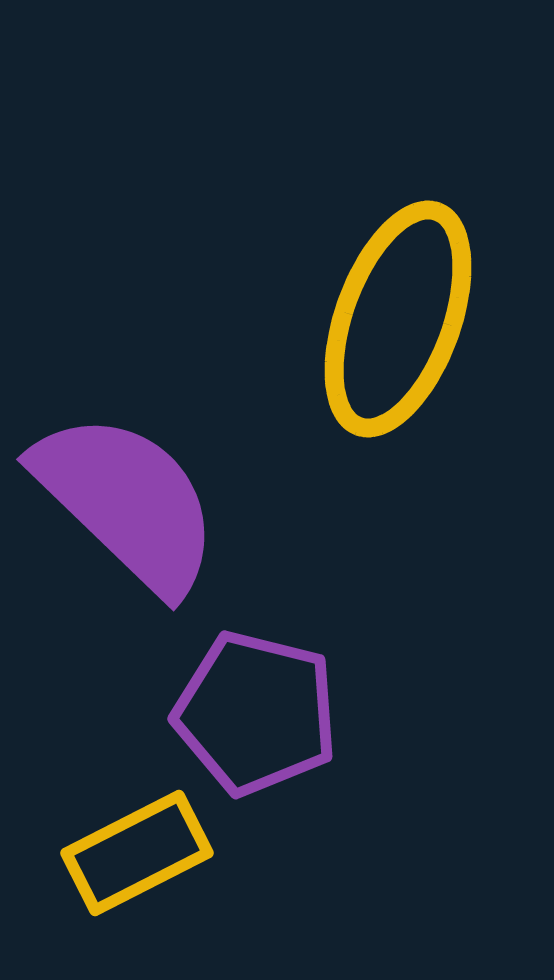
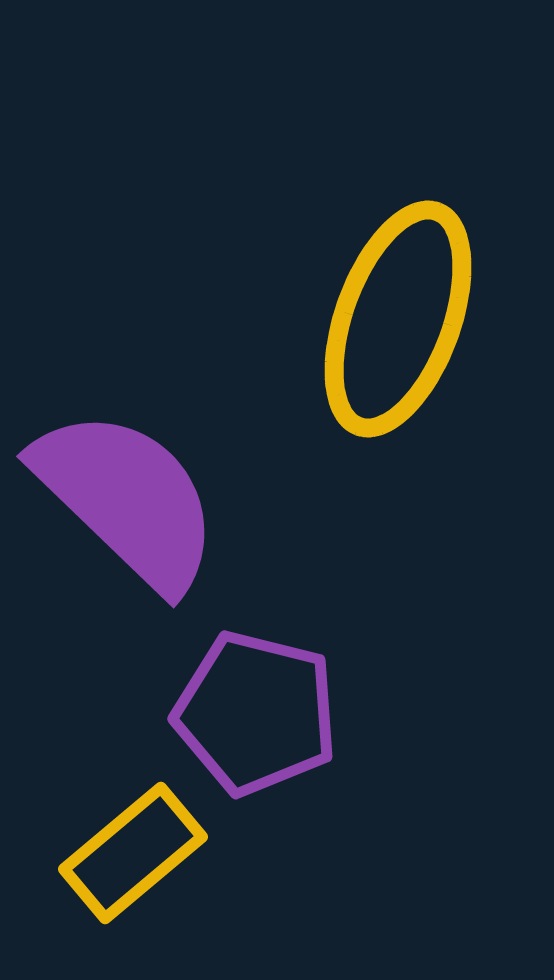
purple semicircle: moved 3 px up
yellow rectangle: moved 4 px left; rotated 13 degrees counterclockwise
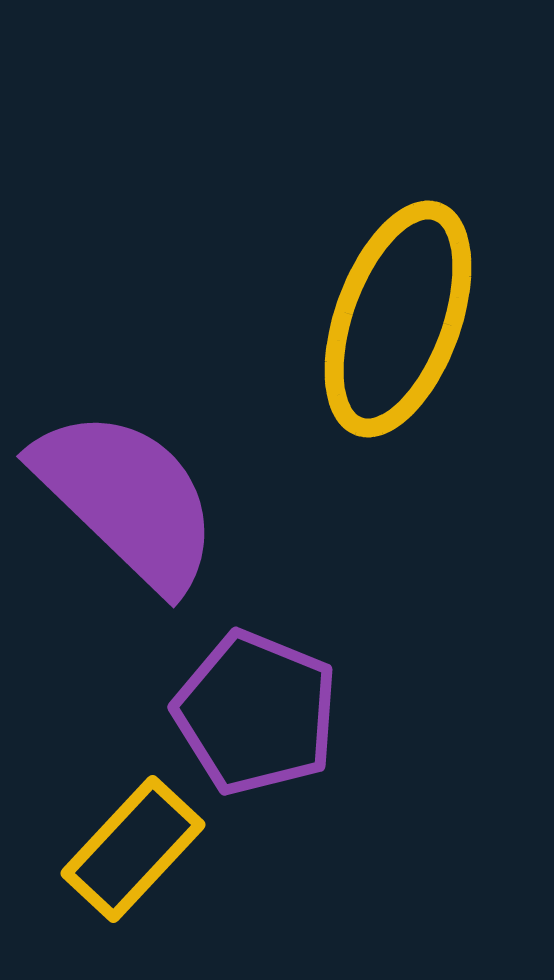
purple pentagon: rotated 8 degrees clockwise
yellow rectangle: moved 4 px up; rotated 7 degrees counterclockwise
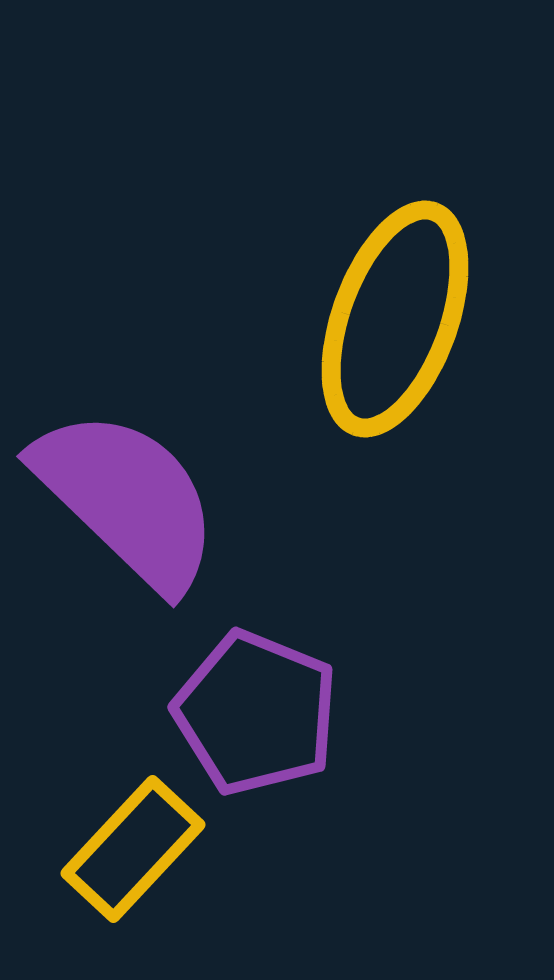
yellow ellipse: moved 3 px left
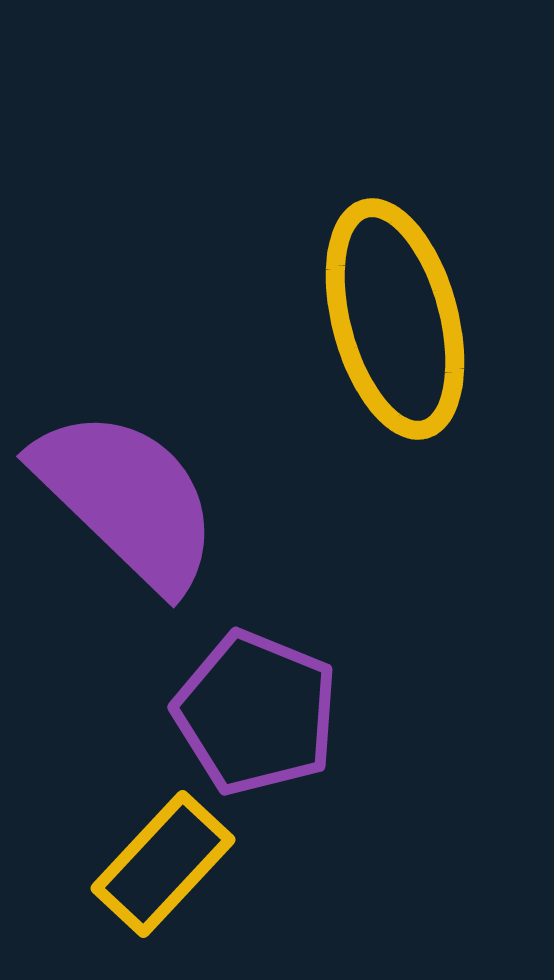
yellow ellipse: rotated 35 degrees counterclockwise
yellow rectangle: moved 30 px right, 15 px down
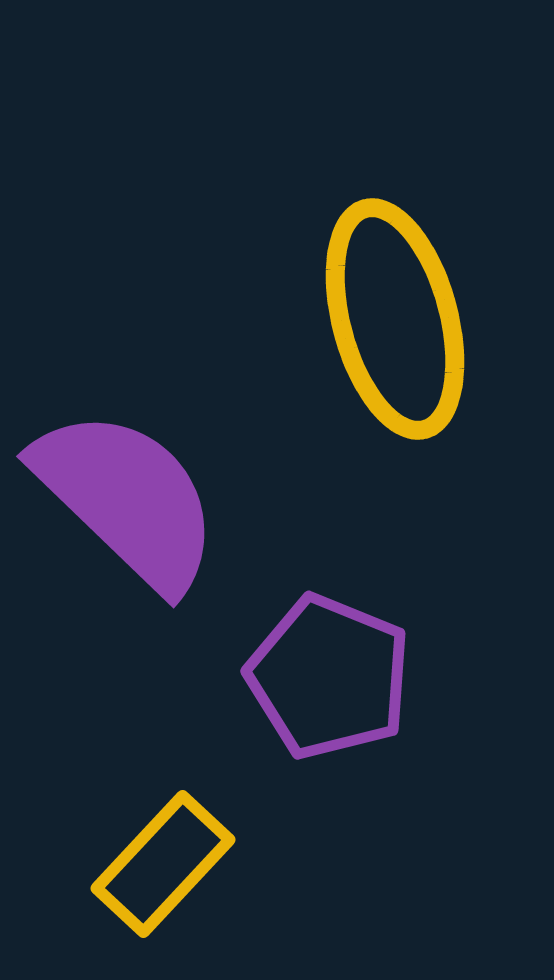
purple pentagon: moved 73 px right, 36 px up
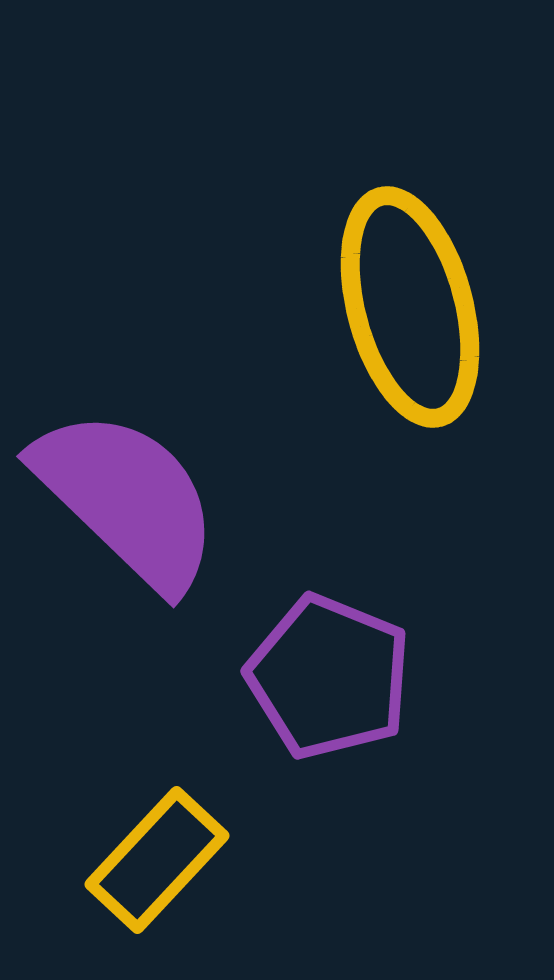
yellow ellipse: moved 15 px right, 12 px up
yellow rectangle: moved 6 px left, 4 px up
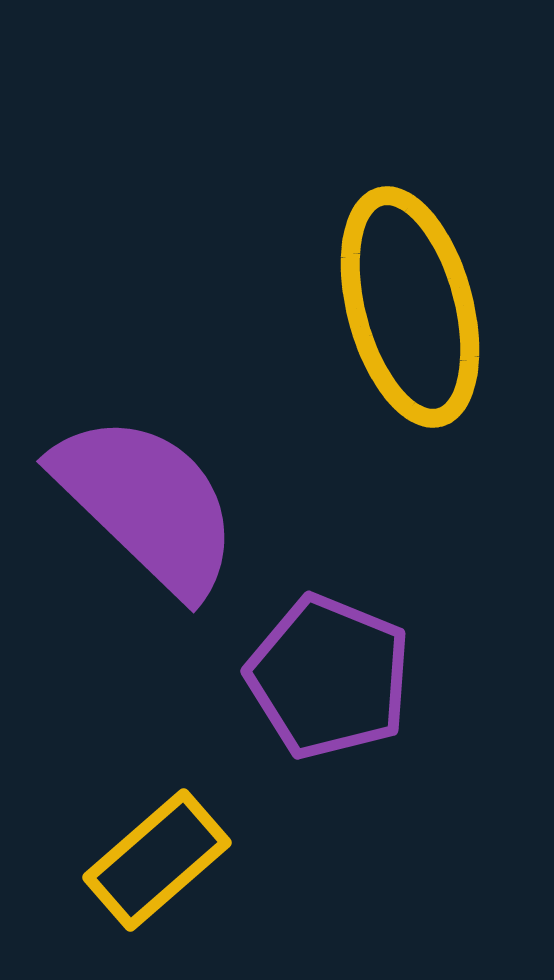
purple semicircle: moved 20 px right, 5 px down
yellow rectangle: rotated 6 degrees clockwise
